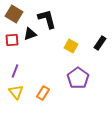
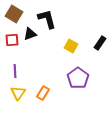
purple line: rotated 24 degrees counterclockwise
yellow triangle: moved 2 px right, 1 px down; rotated 14 degrees clockwise
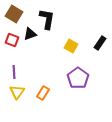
black L-shape: rotated 25 degrees clockwise
red square: rotated 24 degrees clockwise
purple line: moved 1 px left, 1 px down
yellow triangle: moved 1 px left, 1 px up
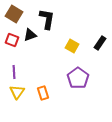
black triangle: moved 1 px down
yellow square: moved 1 px right
orange rectangle: rotated 48 degrees counterclockwise
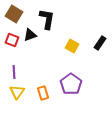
purple pentagon: moved 7 px left, 6 px down
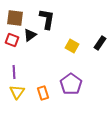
brown square: moved 1 px right, 4 px down; rotated 24 degrees counterclockwise
black triangle: rotated 16 degrees counterclockwise
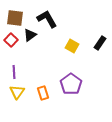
black L-shape: rotated 40 degrees counterclockwise
red square: moved 1 px left; rotated 24 degrees clockwise
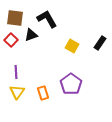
black triangle: moved 1 px right; rotated 16 degrees clockwise
purple line: moved 2 px right
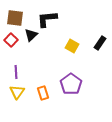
black L-shape: rotated 65 degrees counterclockwise
black triangle: rotated 24 degrees counterclockwise
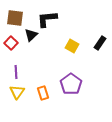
red square: moved 3 px down
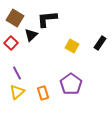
brown square: rotated 24 degrees clockwise
purple line: moved 1 px right, 1 px down; rotated 24 degrees counterclockwise
yellow triangle: rotated 14 degrees clockwise
